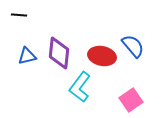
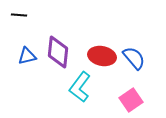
blue semicircle: moved 1 px right, 12 px down
purple diamond: moved 1 px left, 1 px up
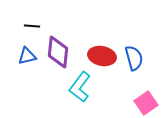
black line: moved 13 px right, 11 px down
blue semicircle: rotated 25 degrees clockwise
pink square: moved 15 px right, 3 px down
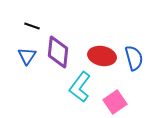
black line: rotated 14 degrees clockwise
blue triangle: rotated 42 degrees counterclockwise
pink square: moved 31 px left, 1 px up
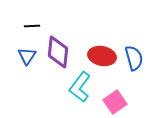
black line: rotated 21 degrees counterclockwise
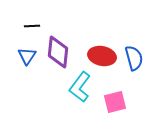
pink square: rotated 20 degrees clockwise
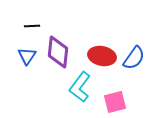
blue semicircle: rotated 50 degrees clockwise
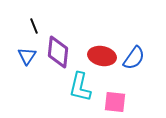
black line: moved 2 px right; rotated 70 degrees clockwise
cyan L-shape: rotated 24 degrees counterclockwise
pink square: rotated 20 degrees clockwise
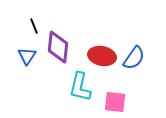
purple diamond: moved 5 px up
